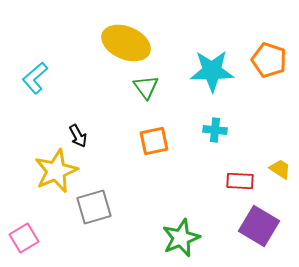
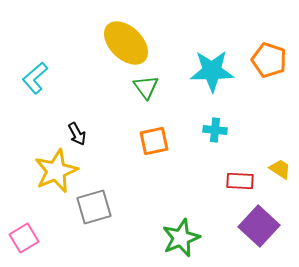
yellow ellipse: rotated 21 degrees clockwise
black arrow: moved 1 px left, 2 px up
purple square: rotated 12 degrees clockwise
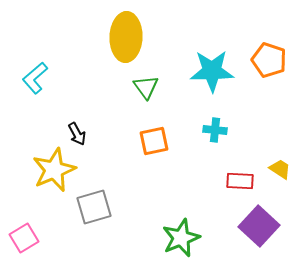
yellow ellipse: moved 6 px up; rotated 48 degrees clockwise
yellow star: moved 2 px left, 1 px up
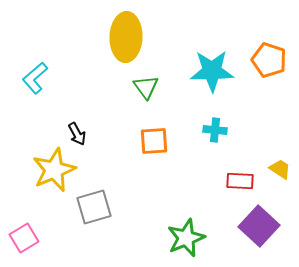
orange square: rotated 8 degrees clockwise
green star: moved 5 px right
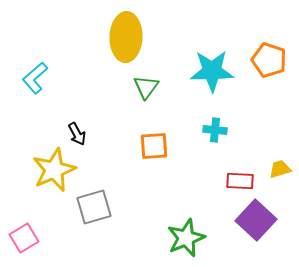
green triangle: rotated 12 degrees clockwise
orange square: moved 5 px down
yellow trapezoid: rotated 50 degrees counterclockwise
purple square: moved 3 px left, 6 px up
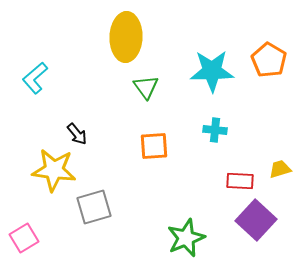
orange pentagon: rotated 12 degrees clockwise
green triangle: rotated 12 degrees counterclockwise
black arrow: rotated 10 degrees counterclockwise
yellow star: rotated 30 degrees clockwise
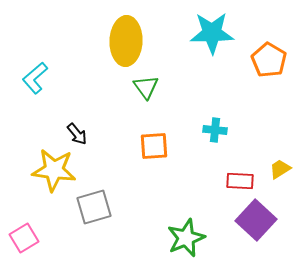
yellow ellipse: moved 4 px down
cyan star: moved 38 px up
yellow trapezoid: rotated 15 degrees counterclockwise
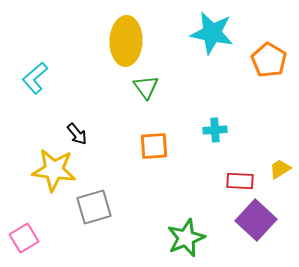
cyan star: rotated 12 degrees clockwise
cyan cross: rotated 10 degrees counterclockwise
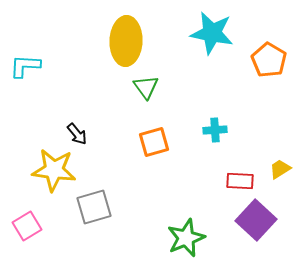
cyan L-shape: moved 10 px left, 12 px up; rotated 44 degrees clockwise
orange square: moved 4 px up; rotated 12 degrees counterclockwise
pink square: moved 3 px right, 12 px up
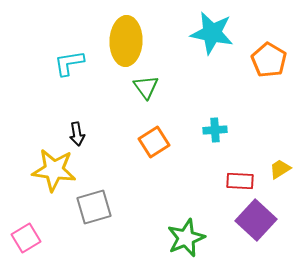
cyan L-shape: moved 44 px right, 3 px up; rotated 12 degrees counterclockwise
black arrow: rotated 30 degrees clockwise
orange square: rotated 16 degrees counterclockwise
pink square: moved 1 px left, 12 px down
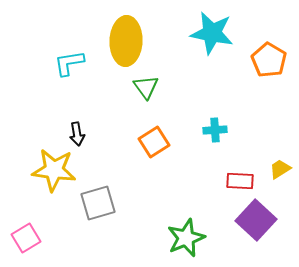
gray square: moved 4 px right, 4 px up
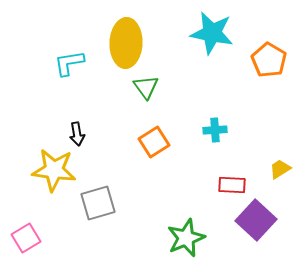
yellow ellipse: moved 2 px down
red rectangle: moved 8 px left, 4 px down
